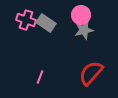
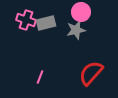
pink circle: moved 3 px up
gray rectangle: rotated 48 degrees counterclockwise
gray star: moved 8 px left
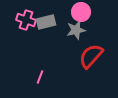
gray rectangle: moved 1 px up
red semicircle: moved 17 px up
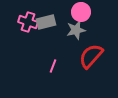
pink cross: moved 2 px right, 2 px down
pink line: moved 13 px right, 11 px up
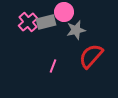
pink circle: moved 17 px left
pink cross: rotated 30 degrees clockwise
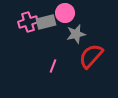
pink circle: moved 1 px right, 1 px down
pink cross: rotated 24 degrees clockwise
gray star: moved 4 px down
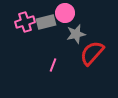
pink cross: moved 3 px left
red semicircle: moved 1 px right, 3 px up
pink line: moved 1 px up
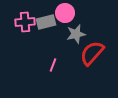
pink cross: rotated 12 degrees clockwise
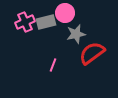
pink cross: rotated 18 degrees counterclockwise
red semicircle: rotated 12 degrees clockwise
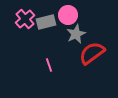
pink circle: moved 3 px right, 2 px down
pink cross: moved 3 px up; rotated 18 degrees counterclockwise
gray star: rotated 12 degrees counterclockwise
pink line: moved 4 px left; rotated 40 degrees counterclockwise
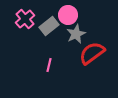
gray rectangle: moved 3 px right, 4 px down; rotated 24 degrees counterclockwise
pink line: rotated 32 degrees clockwise
